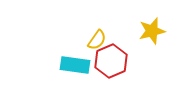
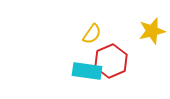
yellow semicircle: moved 5 px left, 6 px up
cyan rectangle: moved 12 px right, 6 px down
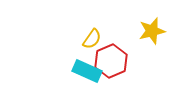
yellow semicircle: moved 5 px down
cyan rectangle: rotated 16 degrees clockwise
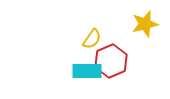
yellow star: moved 7 px left, 7 px up
cyan rectangle: rotated 24 degrees counterclockwise
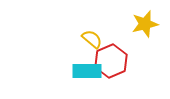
yellow semicircle: rotated 85 degrees counterclockwise
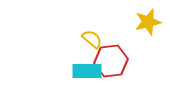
yellow star: moved 3 px right, 2 px up
red hexagon: rotated 16 degrees clockwise
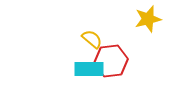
yellow star: moved 3 px up
cyan rectangle: moved 2 px right, 2 px up
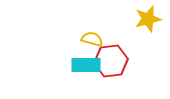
yellow semicircle: rotated 25 degrees counterclockwise
cyan rectangle: moved 3 px left, 4 px up
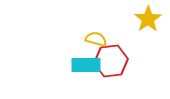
yellow star: rotated 20 degrees counterclockwise
yellow semicircle: moved 4 px right
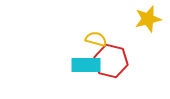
yellow star: rotated 20 degrees clockwise
red hexagon: rotated 20 degrees clockwise
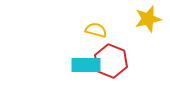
yellow semicircle: moved 9 px up
red hexagon: rotated 8 degrees clockwise
